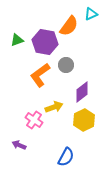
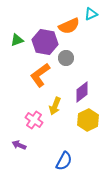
orange semicircle: rotated 30 degrees clockwise
gray circle: moved 7 px up
yellow arrow: moved 1 px right, 1 px up; rotated 132 degrees clockwise
yellow hexagon: moved 4 px right
blue semicircle: moved 2 px left, 4 px down
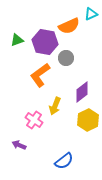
blue semicircle: rotated 24 degrees clockwise
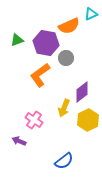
purple hexagon: moved 1 px right, 1 px down
yellow arrow: moved 9 px right, 2 px down
purple arrow: moved 4 px up
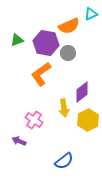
gray circle: moved 2 px right, 5 px up
orange L-shape: moved 1 px right, 1 px up
yellow arrow: rotated 30 degrees counterclockwise
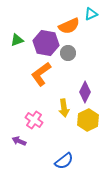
purple diamond: moved 3 px right; rotated 25 degrees counterclockwise
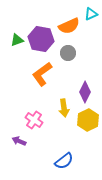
purple hexagon: moved 5 px left, 4 px up
orange L-shape: moved 1 px right
